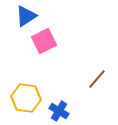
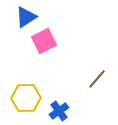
blue triangle: moved 1 px down
yellow hexagon: rotated 8 degrees counterclockwise
blue cross: rotated 24 degrees clockwise
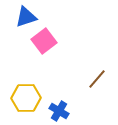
blue triangle: rotated 15 degrees clockwise
pink square: rotated 10 degrees counterclockwise
blue cross: rotated 24 degrees counterclockwise
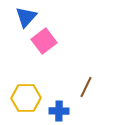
blue triangle: rotated 30 degrees counterclockwise
brown line: moved 11 px left, 8 px down; rotated 15 degrees counterclockwise
blue cross: rotated 30 degrees counterclockwise
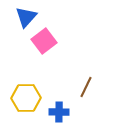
blue cross: moved 1 px down
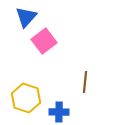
brown line: moved 1 px left, 5 px up; rotated 20 degrees counterclockwise
yellow hexagon: rotated 20 degrees clockwise
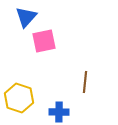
pink square: rotated 25 degrees clockwise
yellow hexagon: moved 7 px left
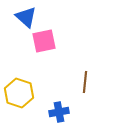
blue triangle: rotated 30 degrees counterclockwise
yellow hexagon: moved 5 px up
blue cross: rotated 12 degrees counterclockwise
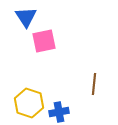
blue triangle: rotated 15 degrees clockwise
brown line: moved 9 px right, 2 px down
yellow hexagon: moved 10 px right, 10 px down
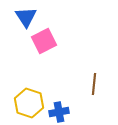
pink square: rotated 15 degrees counterclockwise
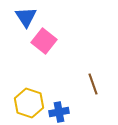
pink square: rotated 25 degrees counterclockwise
brown line: moved 1 px left; rotated 25 degrees counterclockwise
